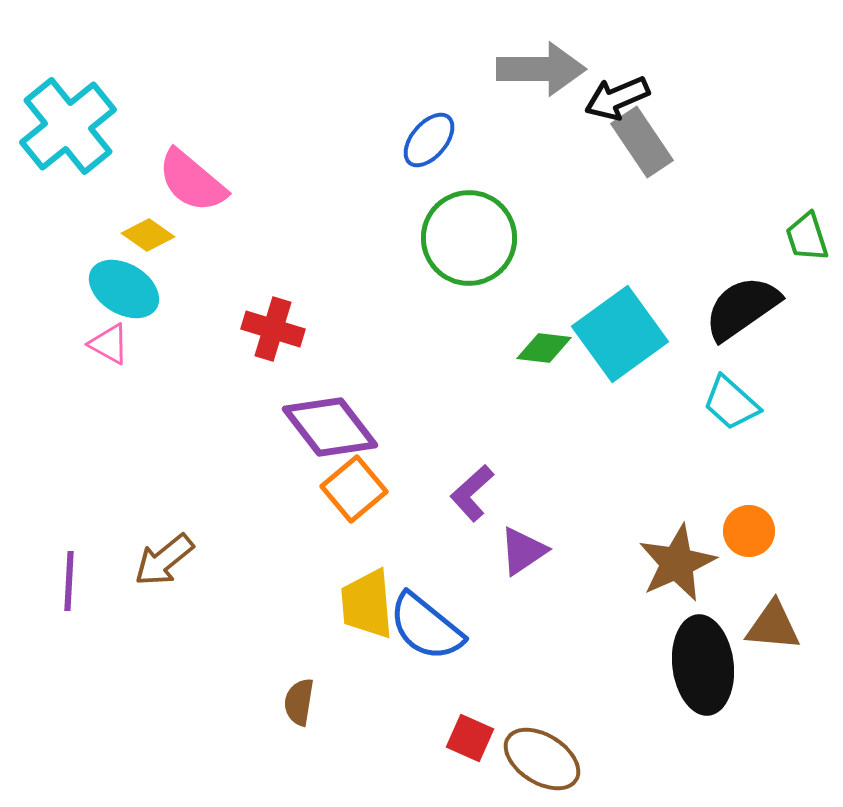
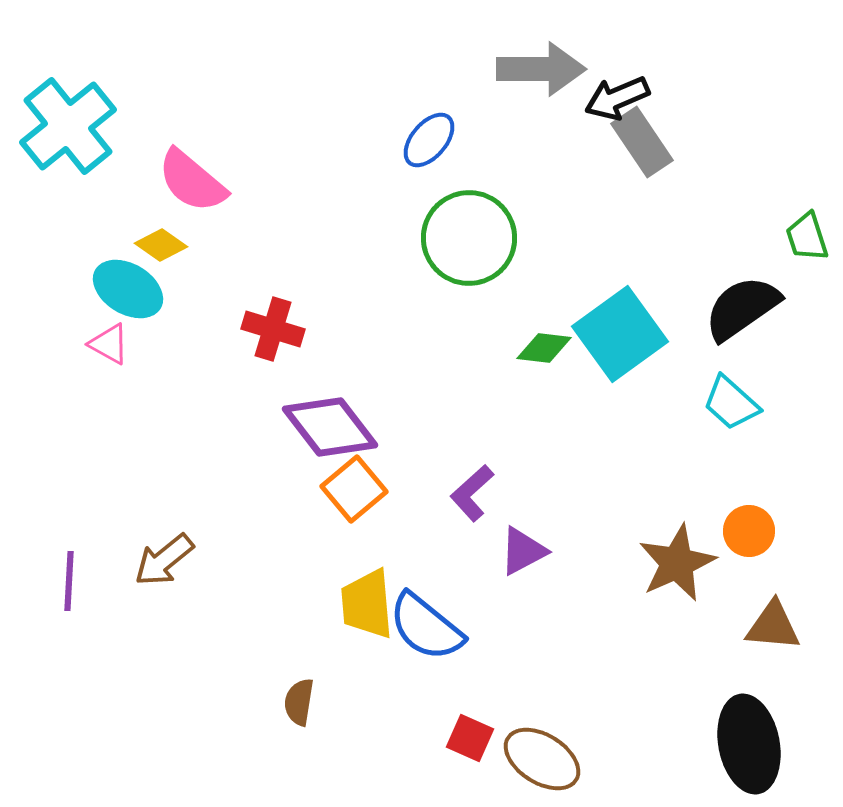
yellow diamond: moved 13 px right, 10 px down
cyan ellipse: moved 4 px right
purple triangle: rotated 6 degrees clockwise
black ellipse: moved 46 px right, 79 px down; rotated 4 degrees counterclockwise
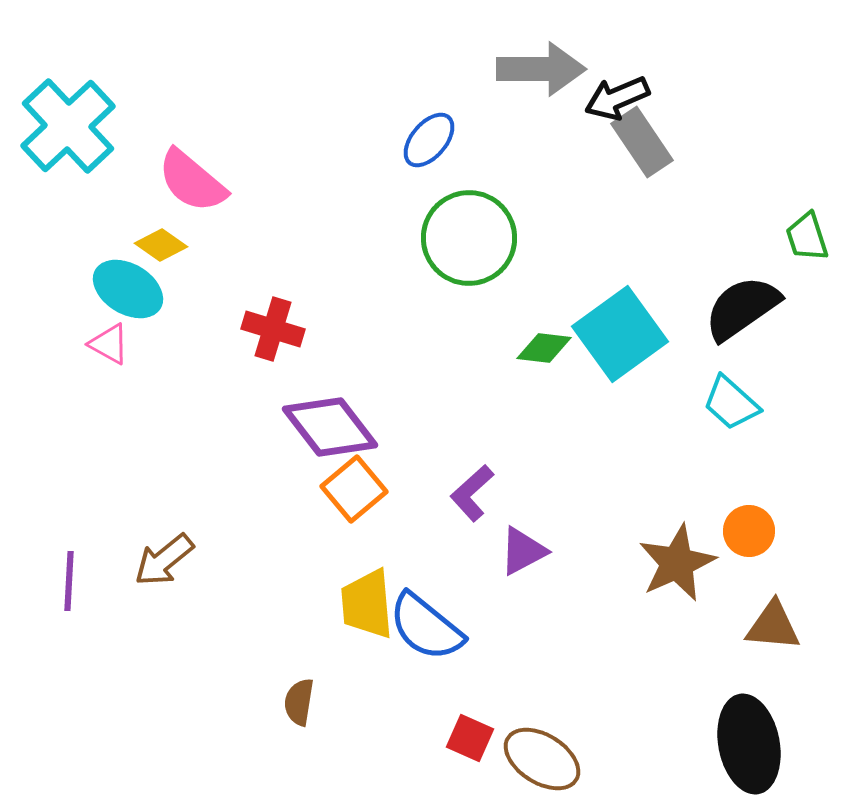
cyan cross: rotated 4 degrees counterclockwise
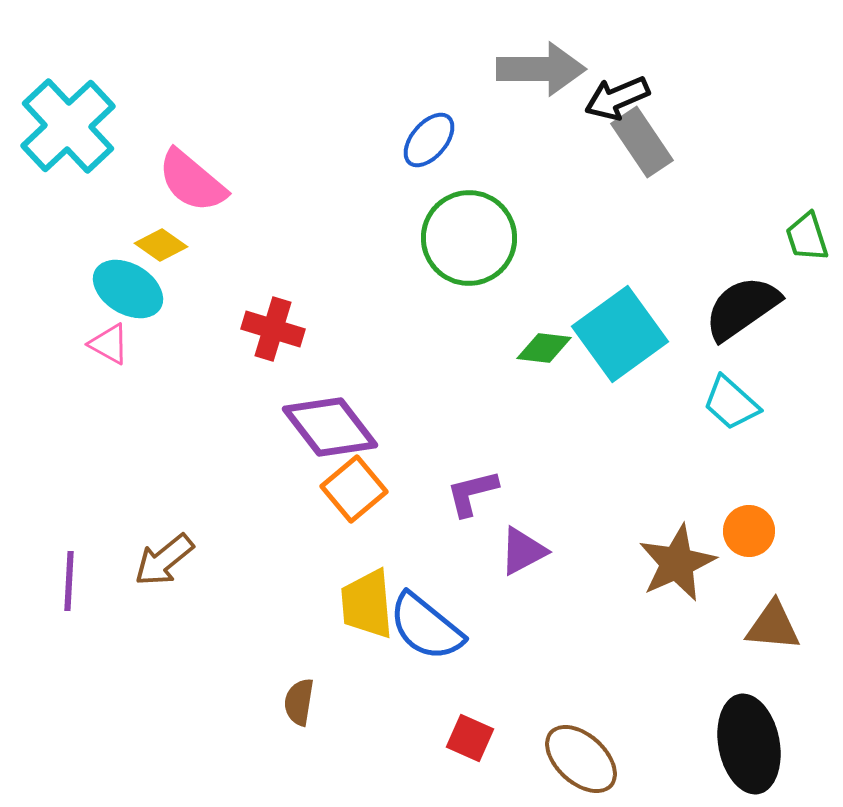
purple L-shape: rotated 28 degrees clockwise
brown ellipse: moved 39 px right; rotated 10 degrees clockwise
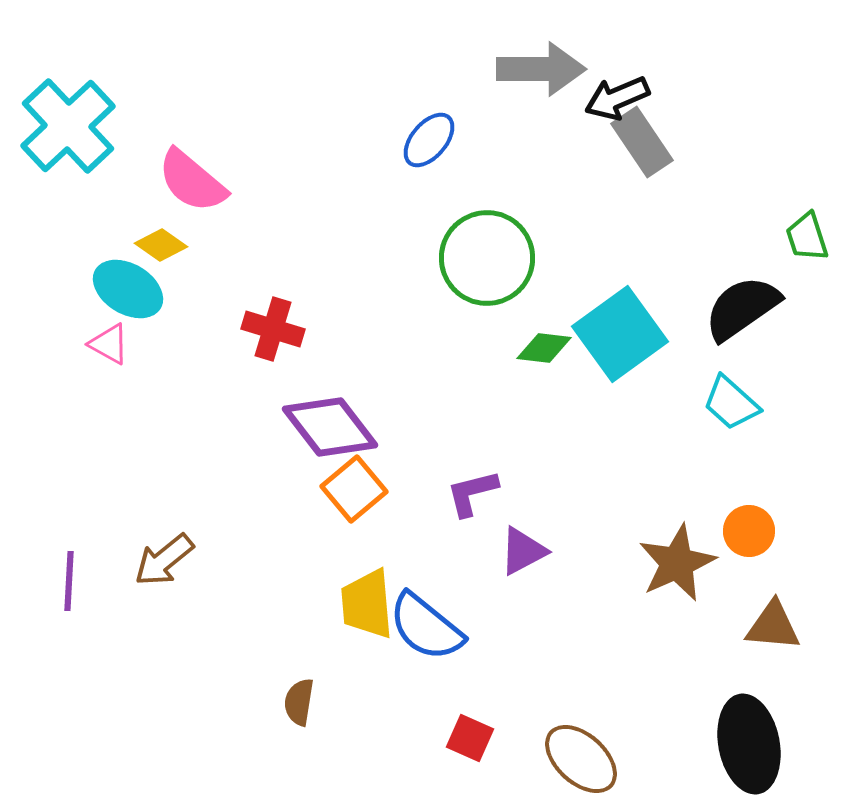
green circle: moved 18 px right, 20 px down
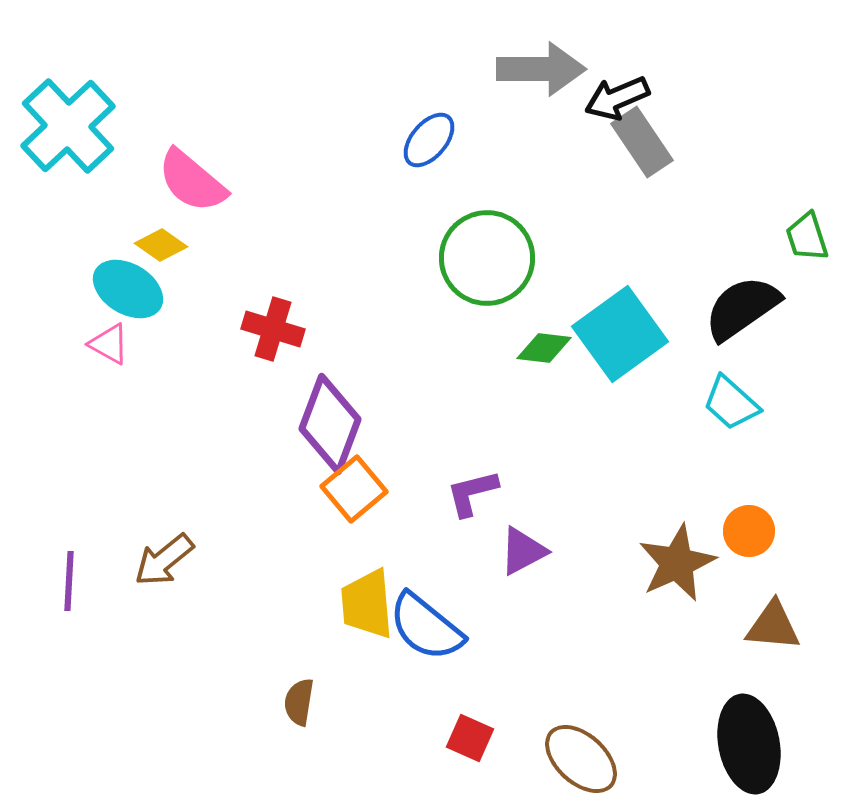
purple diamond: moved 3 px up; rotated 58 degrees clockwise
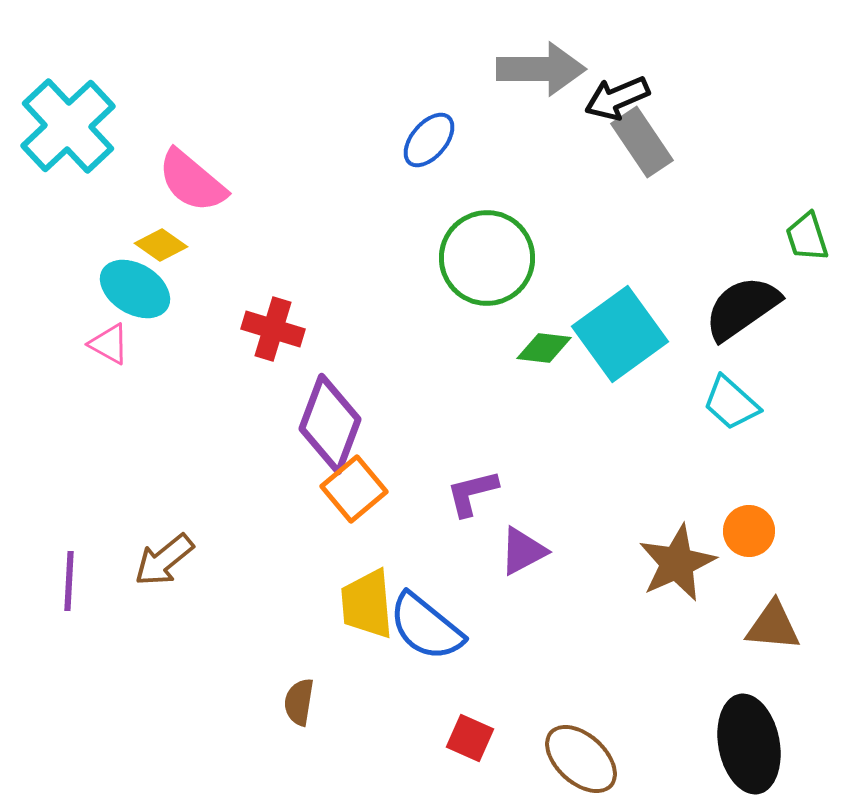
cyan ellipse: moved 7 px right
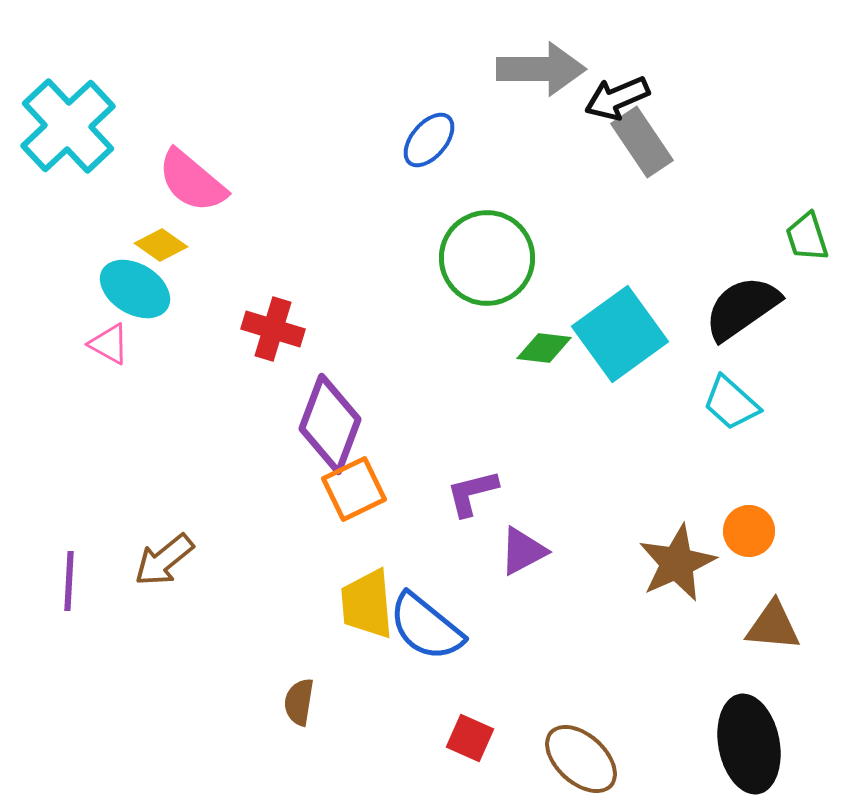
orange square: rotated 14 degrees clockwise
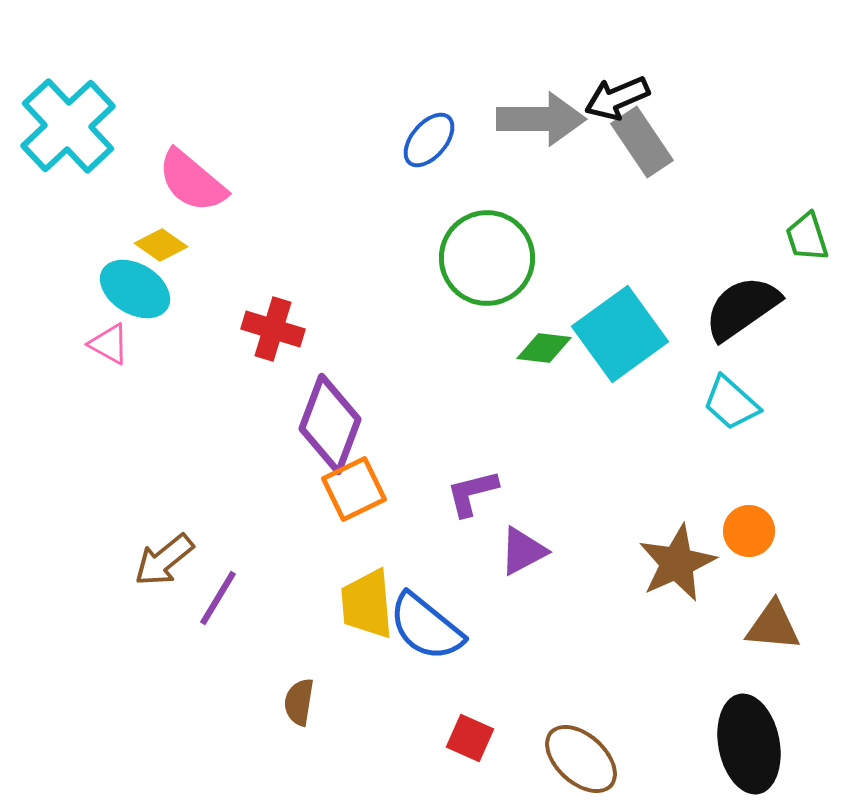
gray arrow: moved 50 px down
purple line: moved 149 px right, 17 px down; rotated 28 degrees clockwise
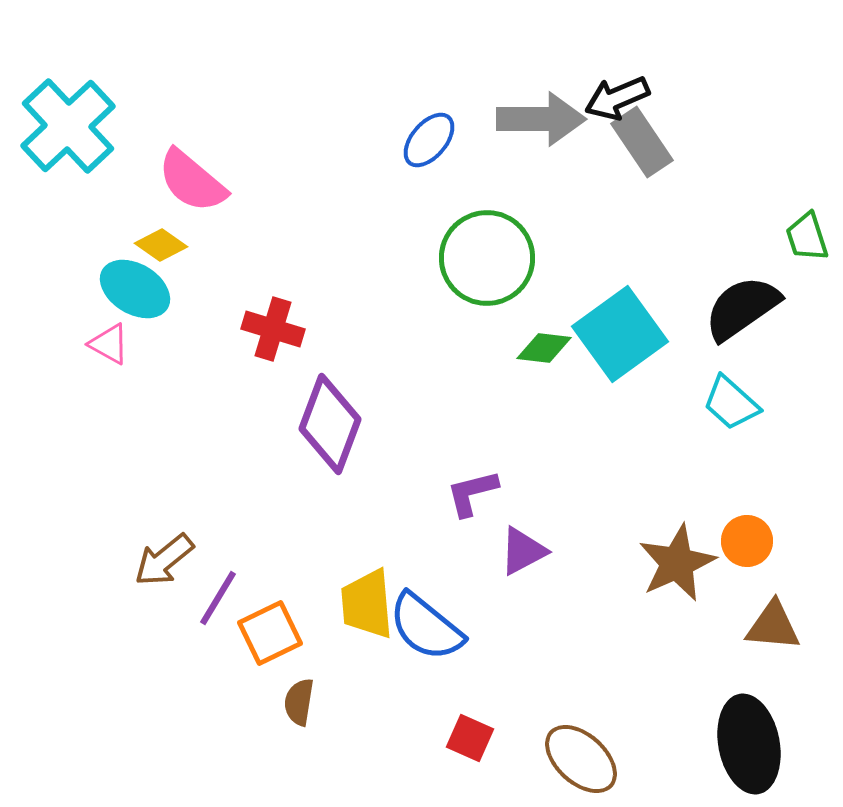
orange square: moved 84 px left, 144 px down
orange circle: moved 2 px left, 10 px down
